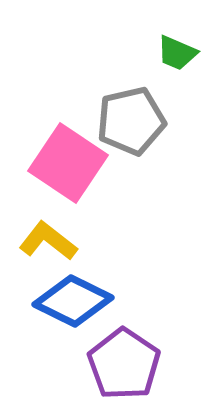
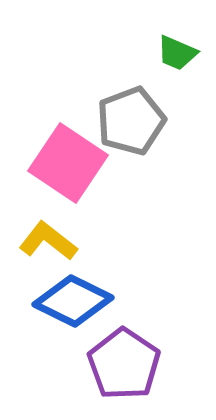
gray pentagon: rotated 8 degrees counterclockwise
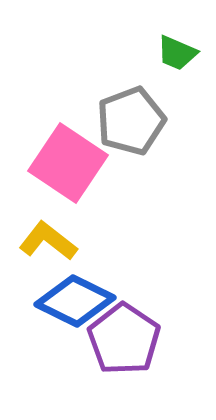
blue diamond: moved 2 px right
purple pentagon: moved 25 px up
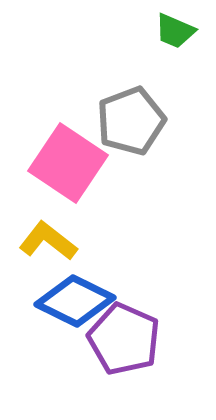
green trapezoid: moved 2 px left, 22 px up
purple pentagon: rotated 10 degrees counterclockwise
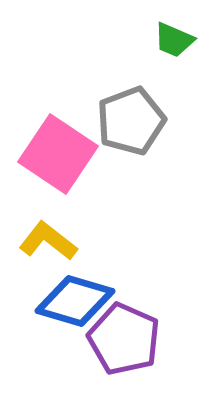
green trapezoid: moved 1 px left, 9 px down
pink square: moved 10 px left, 9 px up
blue diamond: rotated 10 degrees counterclockwise
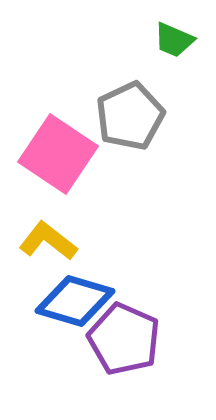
gray pentagon: moved 1 px left, 5 px up; rotated 4 degrees counterclockwise
